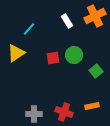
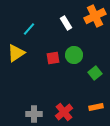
white rectangle: moved 1 px left, 2 px down
green square: moved 1 px left, 2 px down
orange rectangle: moved 4 px right, 1 px down
red cross: rotated 30 degrees clockwise
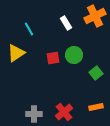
cyan line: rotated 72 degrees counterclockwise
green square: moved 1 px right
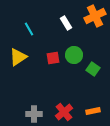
yellow triangle: moved 2 px right, 4 px down
green square: moved 3 px left, 4 px up; rotated 16 degrees counterclockwise
orange rectangle: moved 3 px left, 4 px down
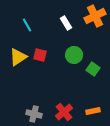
cyan line: moved 2 px left, 4 px up
red square: moved 13 px left, 3 px up; rotated 24 degrees clockwise
gray cross: rotated 14 degrees clockwise
